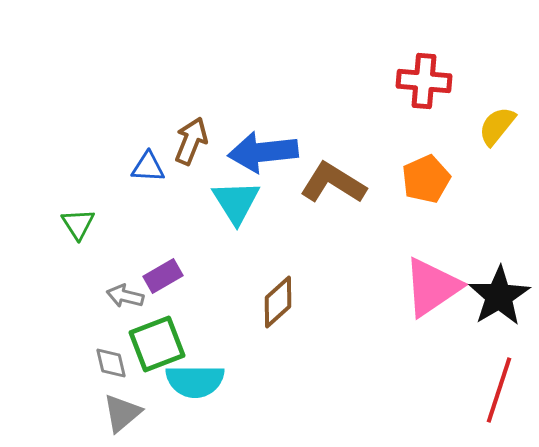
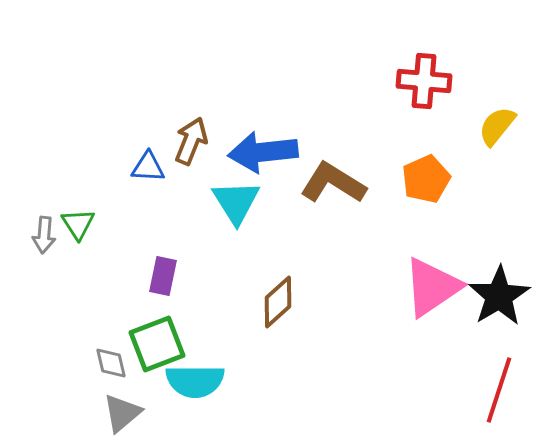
purple rectangle: rotated 48 degrees counterclockwise
gray arrow: moved 81 px left, 61 px up; rotated 99 degrees counterclockwise
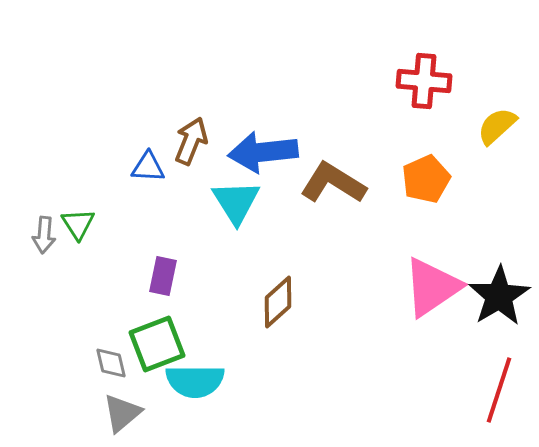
yellow semicircle: rotated 9 degrees clockwise
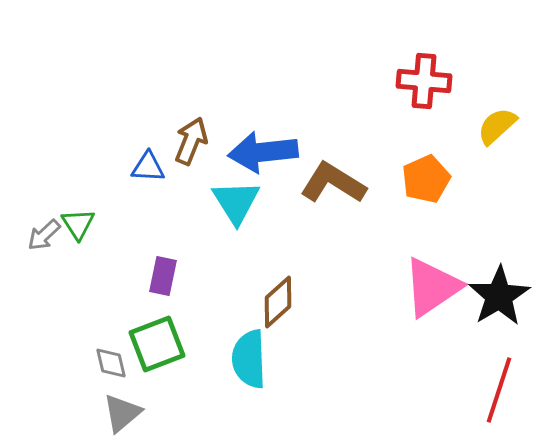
gray arrow: rotated 42 degrees clockwise
cyan semicircle: moved 54 px right, 22 px up; rotated 88 degrees clockwise
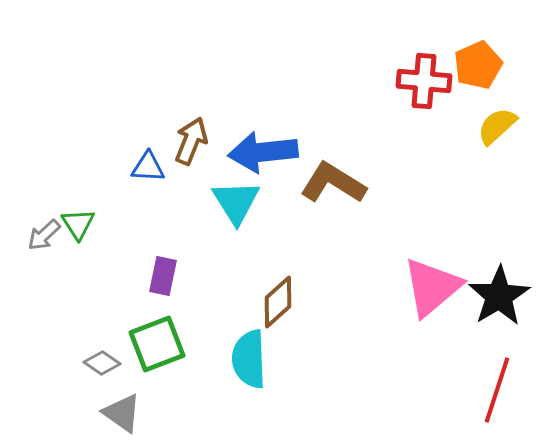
orange pentagon: moved 52 px right, 114 px up
pink triangle: rotated 6 degrees counterclockwise
gray diamond: moved 9 px left; rotated 42 degrees counterclockwise
red line: moved 2 px left
gray triangle: rotated 45 degrees counterclockwise
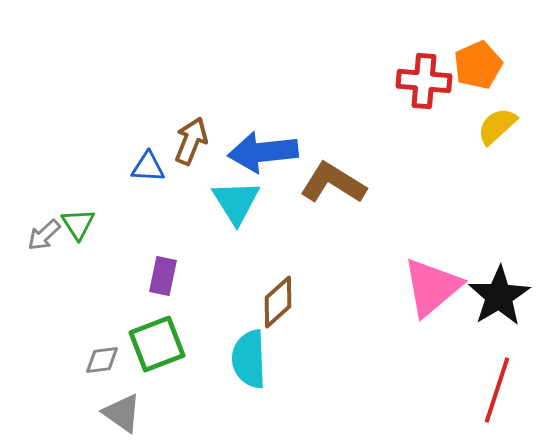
gray diamond: moved 3 px up; rotated 42 degrees counterclockwise
